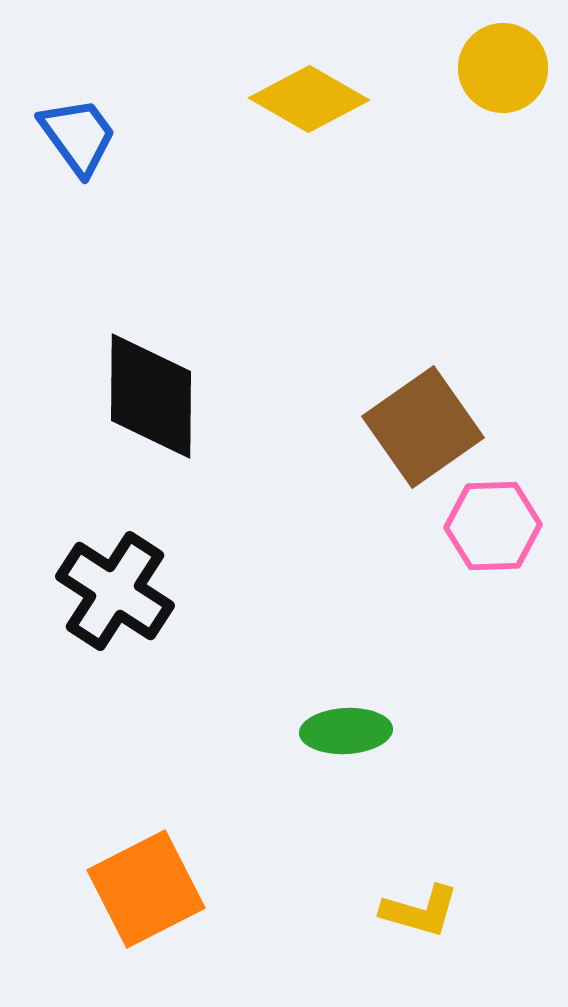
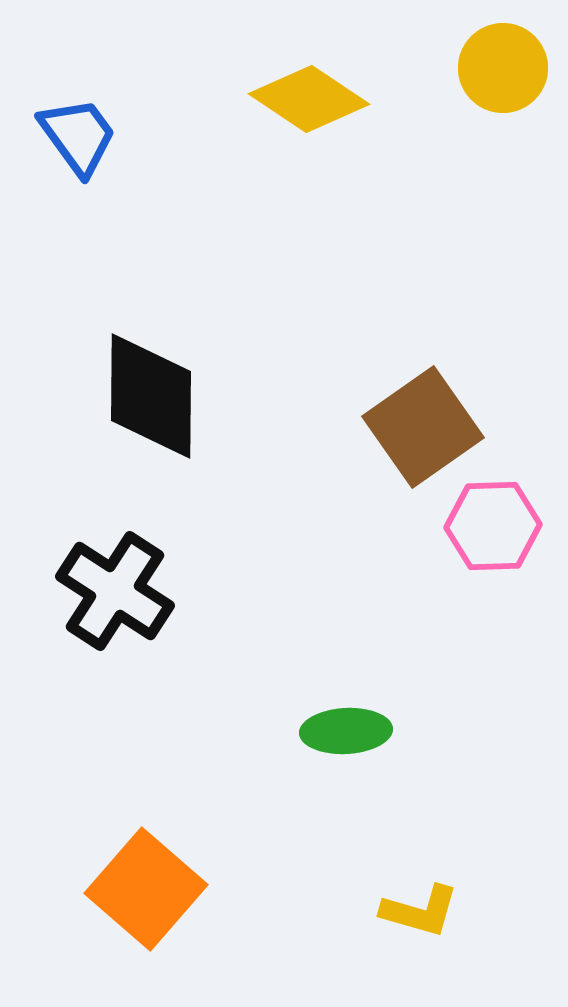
yellow diamond: rotated 4 degrees clockwise
orange square: rotated 22 degrees counterclockwise
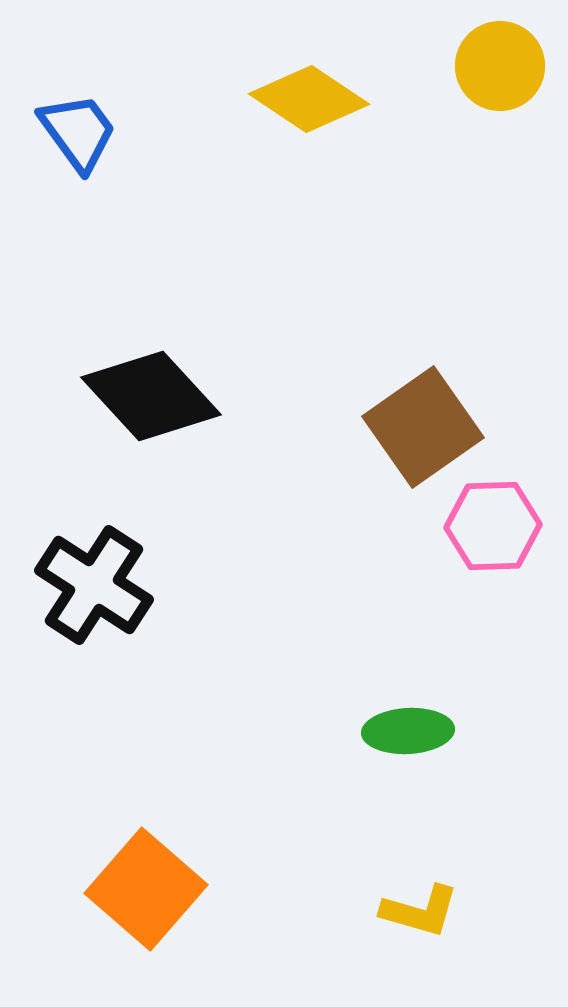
yellow circle: moved 3 px left, 2 px up
blue trapezoid: moved 4 px up
black diamond: rotated 43 degrees counterclockwise
black cross: moved 21 px left, 6 px up
green ellipse: moved 62 px right
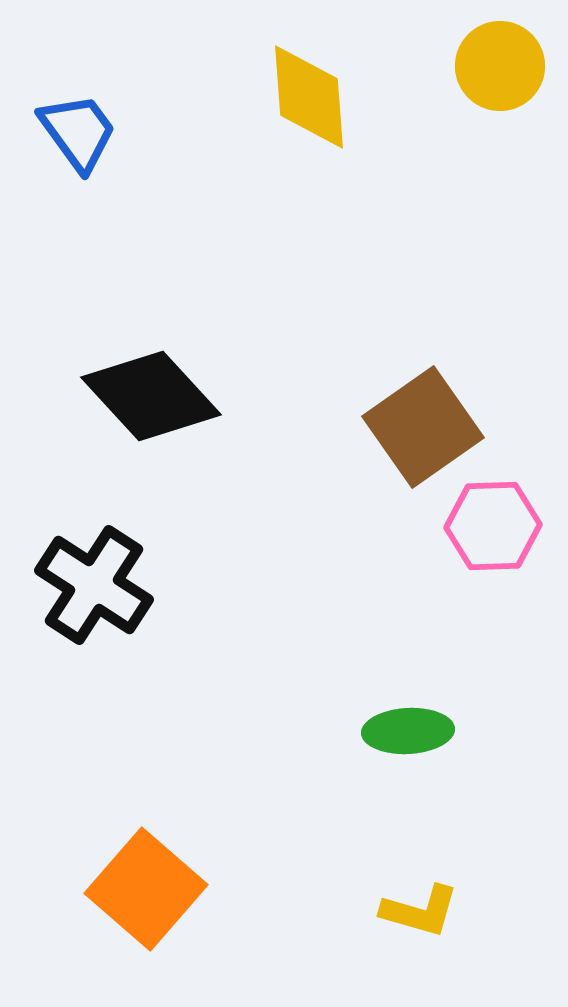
yellow diamond: moved 2 px up; rotated 52 degrees clockwise
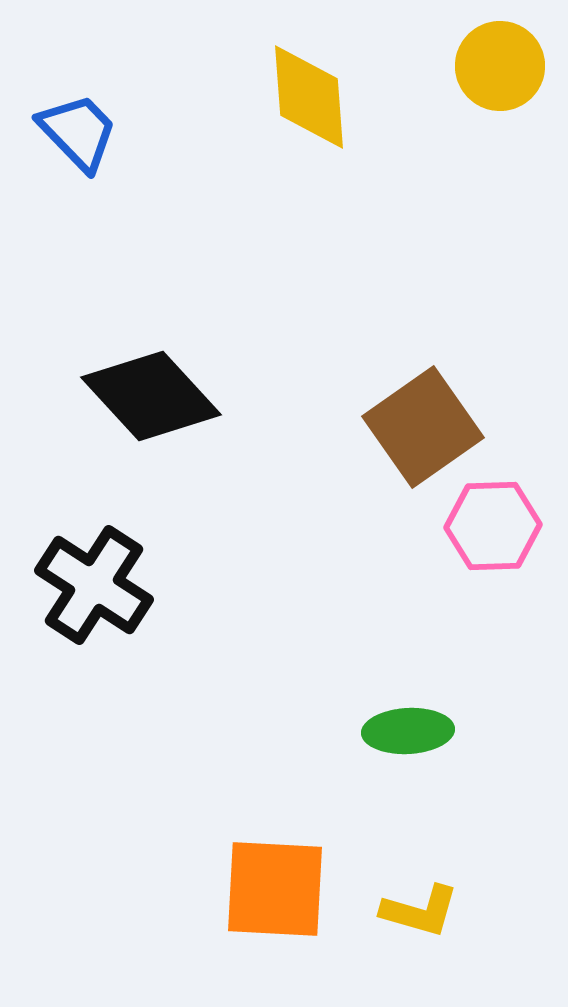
blue trapezoid: rotated 8 degrees counterclockwise
orange square: moved 129 px right; rotated 38 degrees counterclockwise
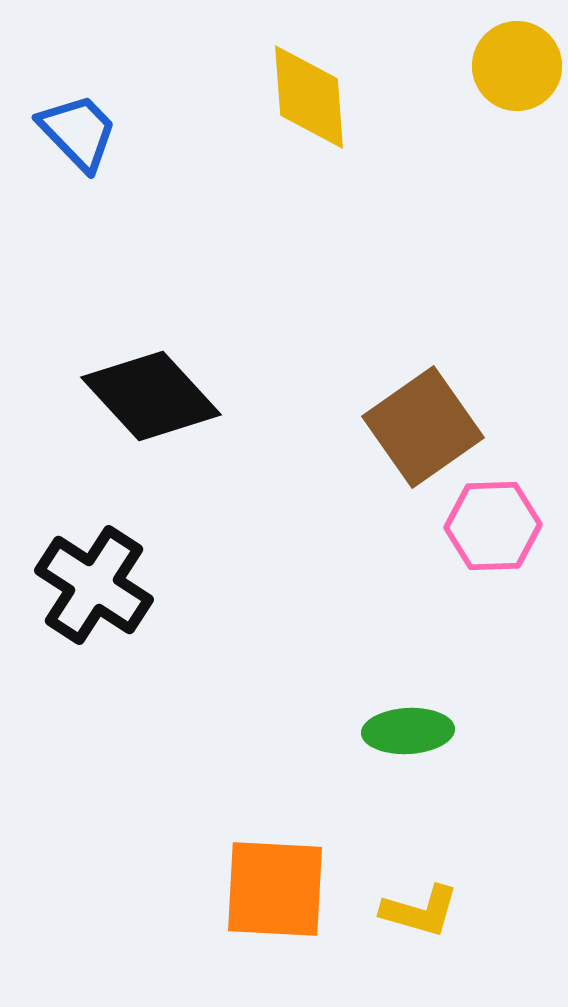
yellow circle: moved 17 px right
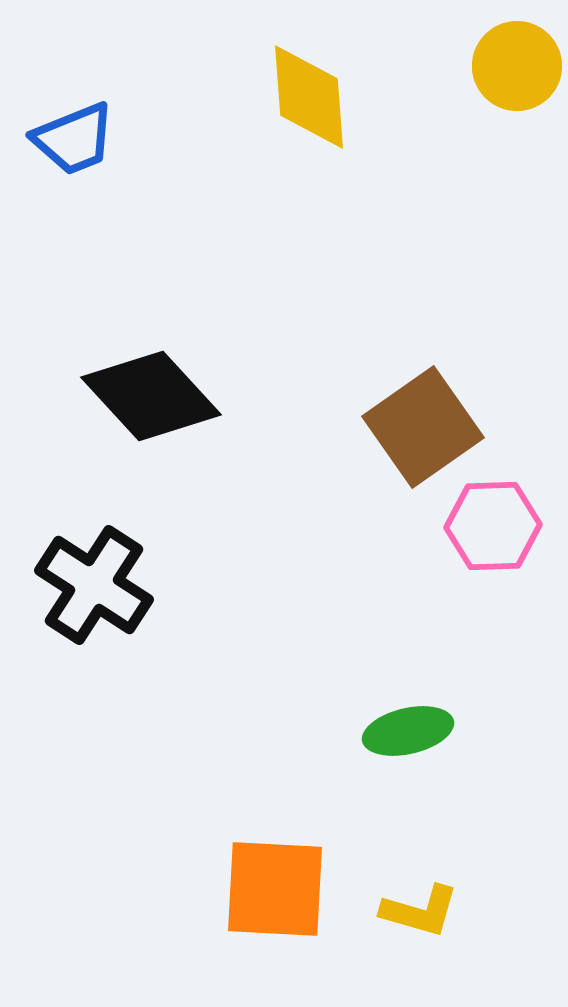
blue trapezoid: moved 4 px left, 7 px down; rotated 112 degrees clockwise
green ellipse: rotated 10 degrees counterclockwise
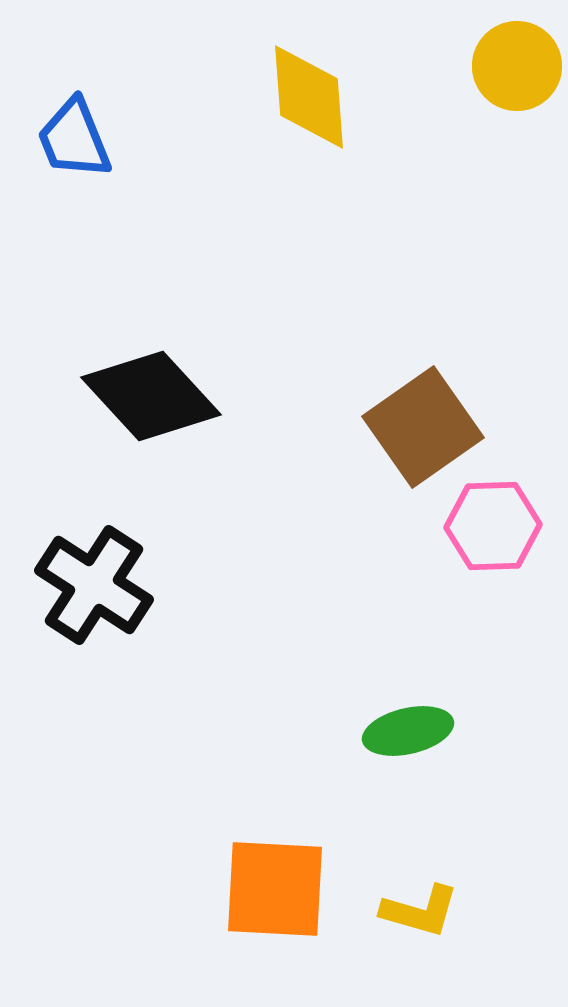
blue trapezoid: rotated 90 degrees clockwise
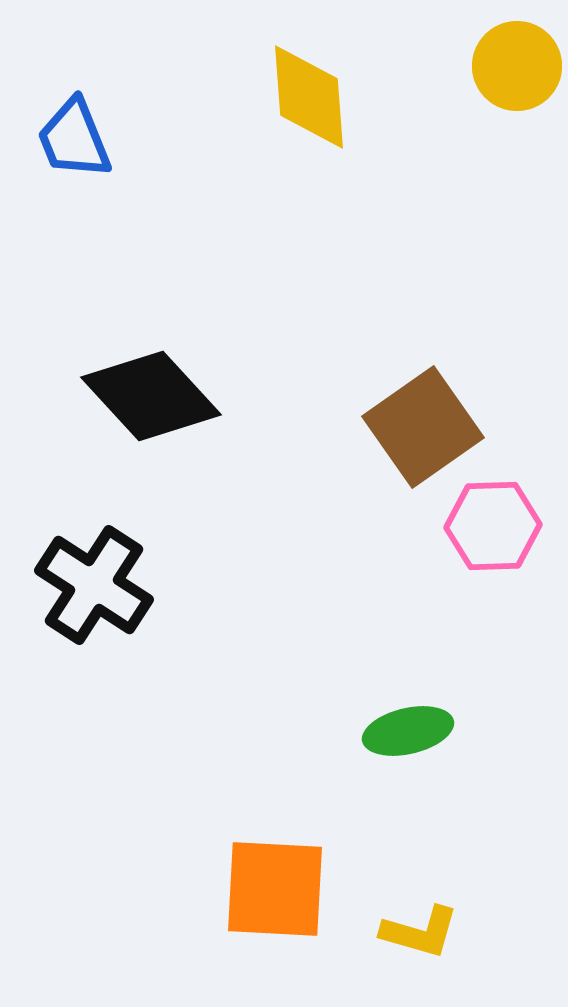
yellow L-shape: moved 21 px down
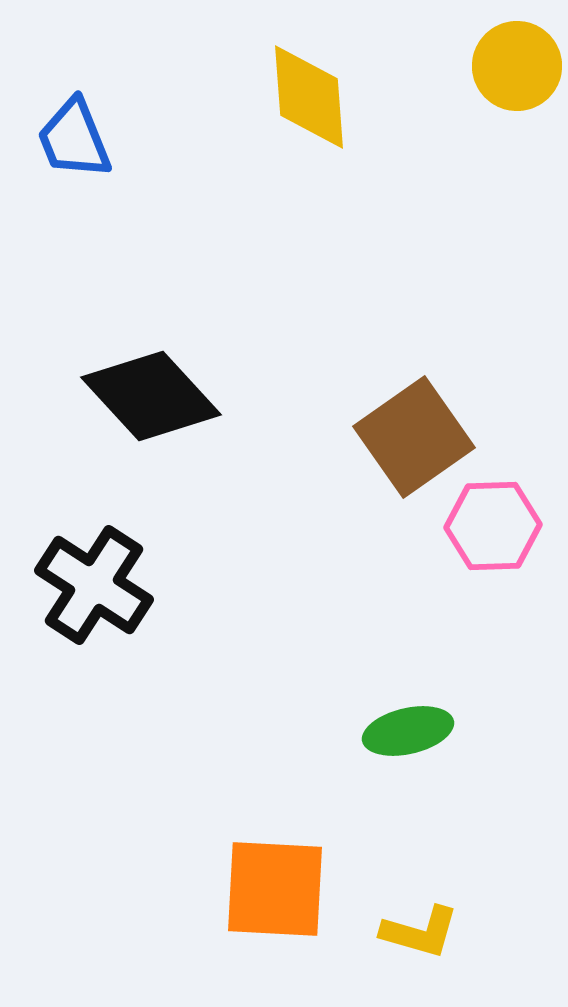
brown square: moved 9 px left, 10 px down
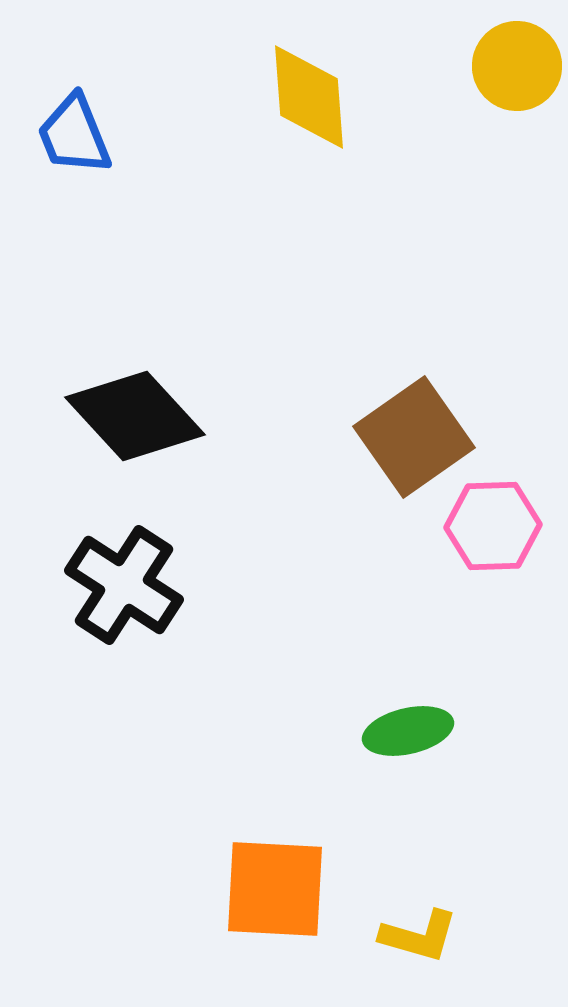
blue trapezoid: moved 4 px up
black diamond: moved 16 px left, 20 px down
black cross: moved 30 px right
yellow L-shape: moved 1 px left, 4 px down
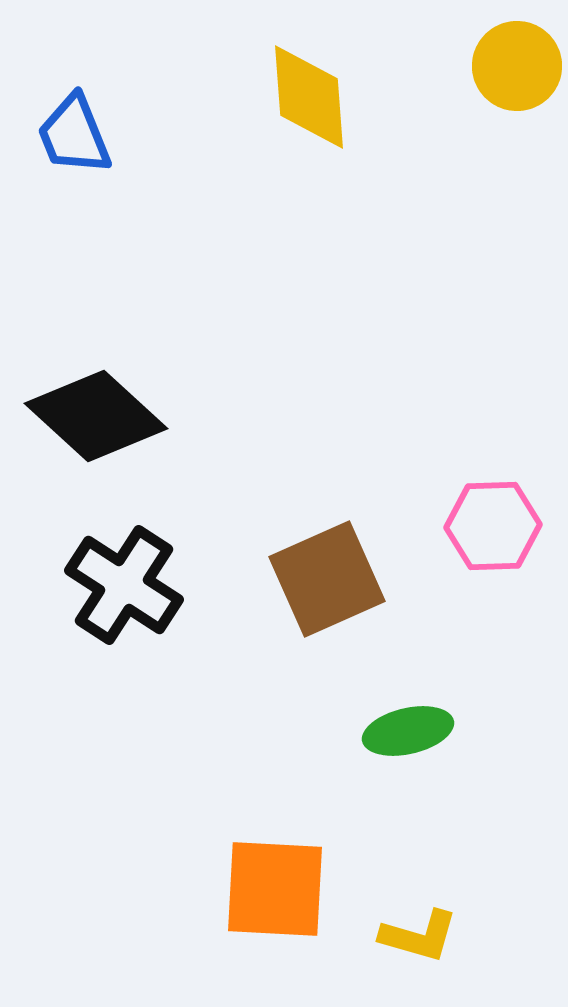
black diamond: moved 39 px left; rotated 5 degrees counterclockwise
brown square: moved 87 px left, 142 px down; rotated 11 degrees clockwise
